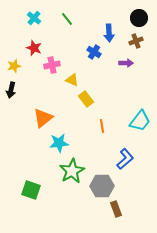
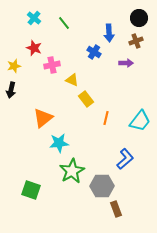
green line: moved 3 px left, 4 px down
orange line: moved 4 px right, 8 px up; rotated 24 degrees clockwise
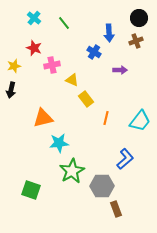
purple arrow: moved 6 px left, 7 px down
orange triangle: rotated 25 degrees clockwise
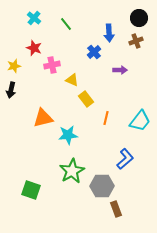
green line: moved 2 px right, 1 px down
blue cross: rotated 16 degrees clockwise
cyan star: moved 9 px right, 8 px up
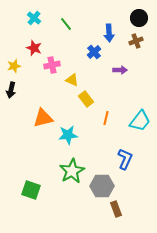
blue L-shape: rotated 25 degrees counterclockwise
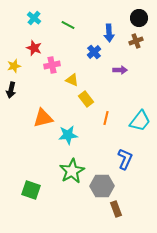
green line: moved 2 px right, 1 px down; rotated 24 degrees counterclockwise
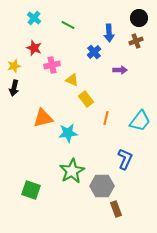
black arrow: moved 3 px right, 2 px up
cyan star: moved 2 px up
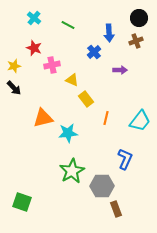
black arrow: rotated 56 degrees counterclockwise
green square: moved 9 px left, 12 px down
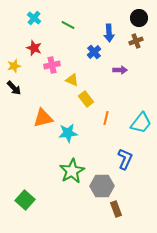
cyan trapezoid: moved 1 px right, 2 px down
green square: moved 3 px right, 2 px up; rotated 24 degrees clockwise
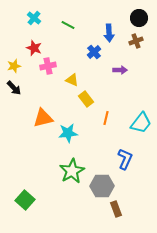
pink cross: moved 4 px left, 1 px down
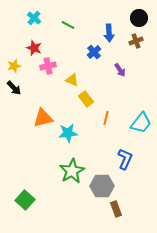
purple arrow: rotated 56 degrees clockwise
